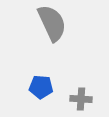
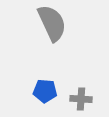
blue pentagon: moved 4 px right, 4 px down
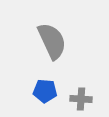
gray semicircle: moved 18 px down
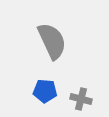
gray cross: rotated 10 degrees clockwise
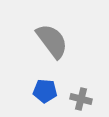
gray semicircle: rotated 12 degrees counterclockwise
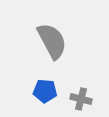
gray semicircle: rotated 9 degrees clockwise
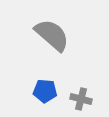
gray semicircle: moved 6 px up; rotated 21 degrees counterclockwise
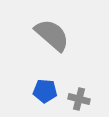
gray cross: moved 2 px left
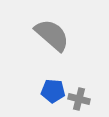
blue pentagon: moved 8 px right
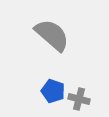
blue pentagon: rotated 15 degrees clockwise
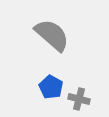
blue pentagon: moved 2 px left, 4 px up; rotated 10 degrees clockwise
